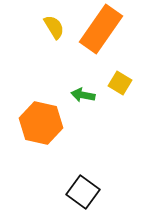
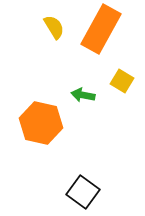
orange rectangle: rotated 6 degrees counterclockwise
yellow square: moved 2 px right, 2 px up
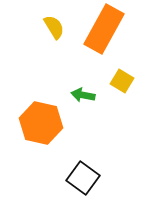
orange rectangle: moved 3 px right
black square: moved 14 px up
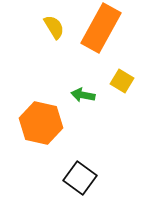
orange rectangle: moved 3 px left, 1 px up
black square: moved 3 px left
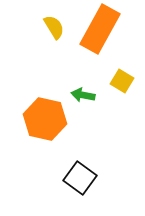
orange rectangle: moved 1 px left, 1 px down
orange hexagon: moved 4 px right, 4 px up
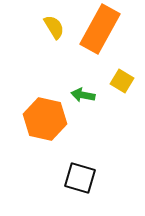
black square: rotated 20 degrees counterclockwise
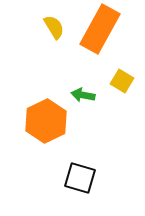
orange hexagon: moved 1 px right, 2 px down; rotated 21 degrees clockwise
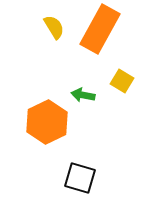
orange hexagon: moved 1 px right, 1 px down
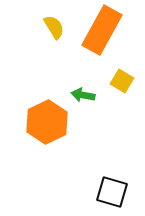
orange rectangle: moved 2 px right, 1 px down
black square: moved 32 px right, 14 px down
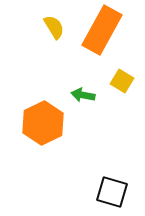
orange hexagon: moved 4 px left, 1 px down
